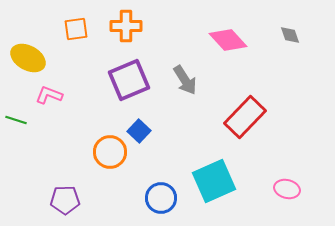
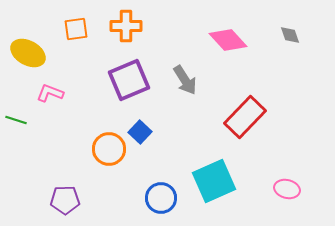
yellow ellipse: moved 5 px up
pink L-shape: moved 1 px right, 2 px up
blue square: moved 1 px right, 1 px down
orange circle: moved 1 px left, 3 px up
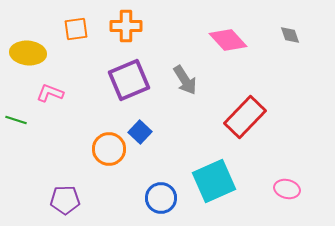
yellow ellipse: rotated 24 degrees counterclockwise
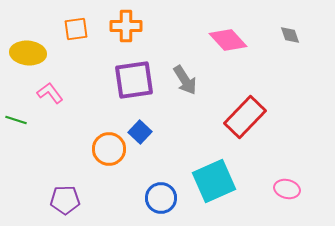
purple square: moved 5 px right; rotated 15 degrees clockwise
pink L-shape: rotated 32 degrees clockwise
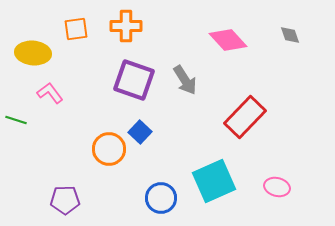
yellow ellipse: moved 5 px right
purple square: rotated 27 degrees clockwise
pink ellipse: moved 10 px left, 2 px up
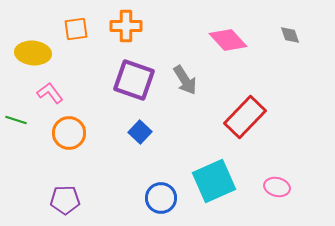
orange circle: moved 40 px left, 16 px up
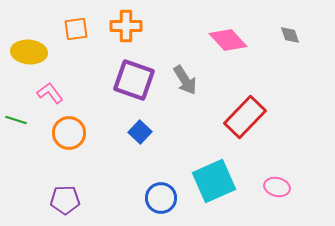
yellow ellipse: moved 4 px left, 1 px up
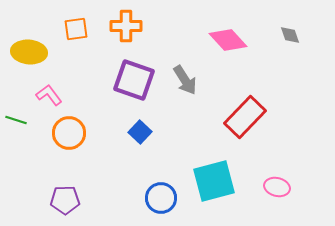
pink L-shape: moved 1 px left, 2 px down
cyan square: rotated 9 degrees clockwise
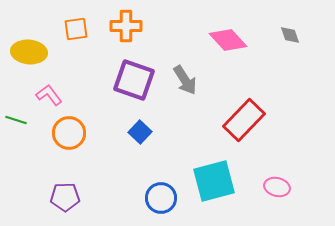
red rectangle: moved 1 px left, 3 px down
purple pentagon: moved 3 px up
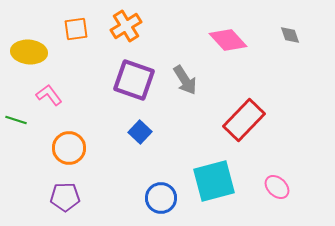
orange cross: rotated 32 degrees counterclockwise
orange circle: moved 15 px down
pink ellipse: rotated 30 degrees clockwise
